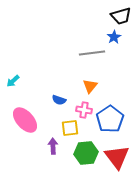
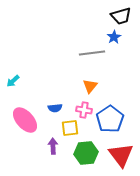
blue semicircle: moved 4 px left, 8 px down; rotated 24 degrees counterclockwise
red triangle: moved 4 px right, 2 px up
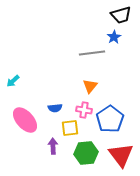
black trapezoid: moved 1 px up
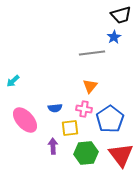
pink cross: moved 1 px up
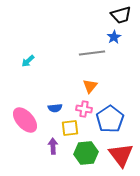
cyan arrow: moved 15 px right, 20 px up
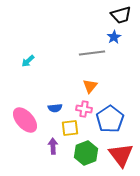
green hexagon: rotated 15 degrees counterclockwise
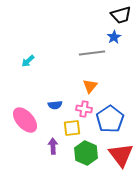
blue semicircle: moved 3 px up
yellow square: moved 2 px right
green hexagon: rotated 15 degrees counterclockwise
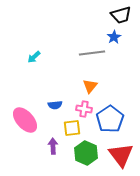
cyan arrow: moved 6 px right, 4 px up
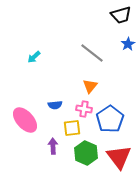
blue star: moved 14 px right, 7 px down
gray line: rotated 45 degrees clockwise
red triangle: moved 2 px left, 2 px down
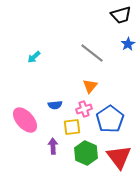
pink cross: rotated 28 degrees counterclockwise
yellow square: moved 1 px up
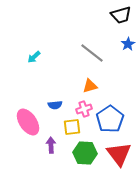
orange triangle: rotated 35 degrees clockwise
pink ellipse: moved 3 px right, 2 px down; rotated 8 degrees clockwise
purple arrow: moved 2 px left, 1 px up
green hexagon: moved 1 px left; rotated 20 degrees counterclockwise
red triangle: moved 3 px up
